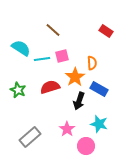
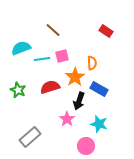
cyan semicircle: rotated 54 degrees counterclockwise
pink star: moved 10 px up
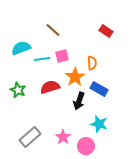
pink star: moved 4 px left, 18 px down
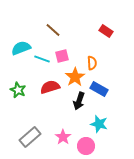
cyan line: rotated 28 degrees clockwise
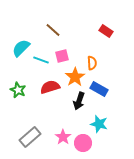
cyan semicircle: rotated 24 degrees counterclockwise
cyan line: moved 1 px left, 1 px down
pink circle: moved 3 px left, 3 px up
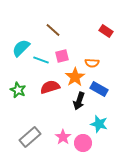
orange semicircle: rotated 96 degrees clockwise
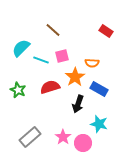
black arrow: moved 1 px left, 3 px down
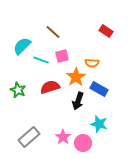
brown line: moved 2 px down
cyan semicircle: moved 1 px right, 2 px up
orange star: moved 1 px right
black arrow: moved 3 px up
gray rectangle: moved 1 px left
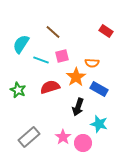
cyan semicircle: moved 1 px left, 2 px up; rotated 12 degrees counterclockwise
black arrow: moved 6 px down
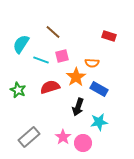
red rectangle: moved 3 px right, 5 px down; rotated 16 degrees counterclockwise
cyan star: moved 2 px up; rotated 24 degrees counterclockwise
